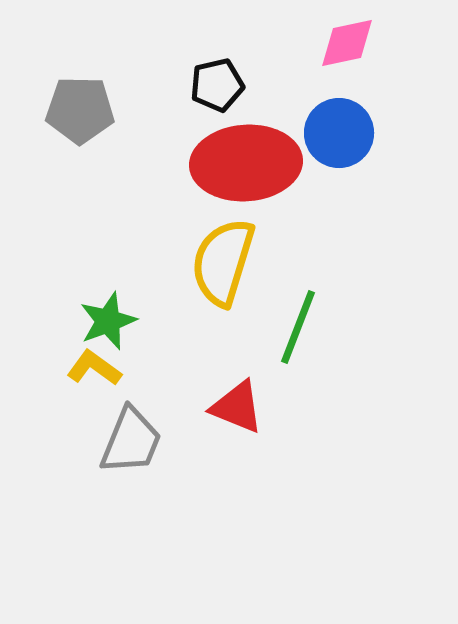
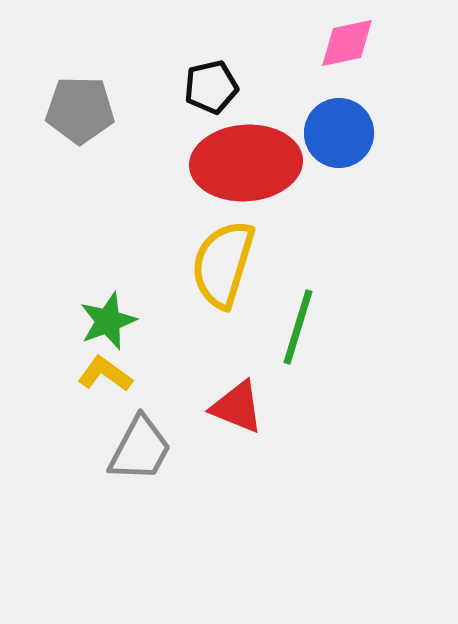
black pentagon: moved 6 px left, 2 px down
yellow semicircle: moved 2 px down
green line: rotated 4 degrees counterclockwise
yellow L-shape: moved 11 px right, 6 px down
gray trapezoid: moved 9 px right, 8 px down; rotated 6 degrees clockwise
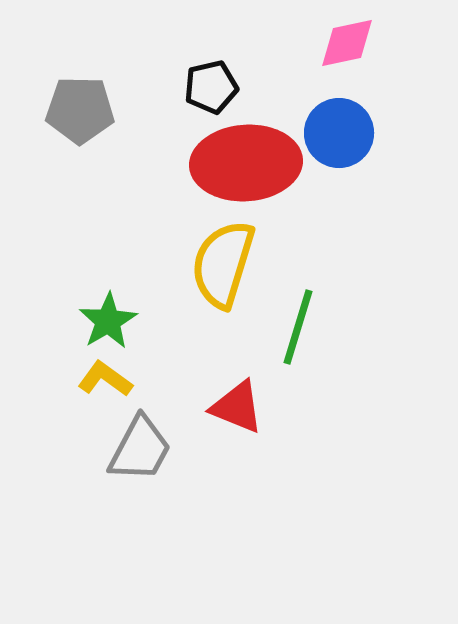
green star: rotated 10 degrees counterclockwise
yellow L-shape: moved 5 px down
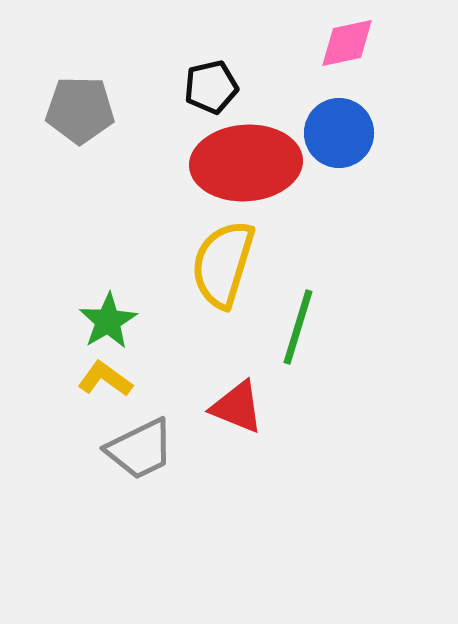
gray trapezoid: rotated 36 degrees clockwise
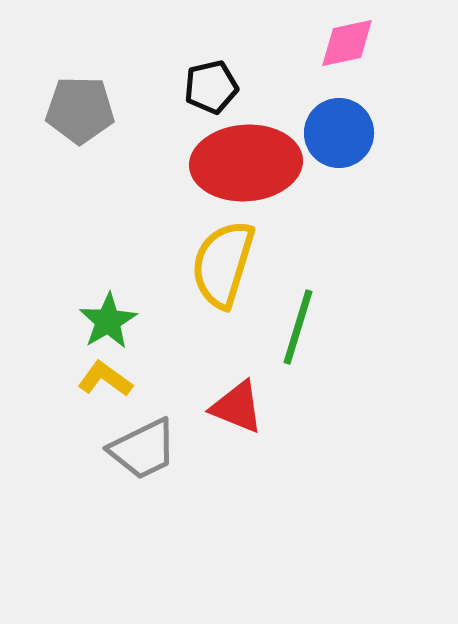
gray trapezoid: moved 3 px right
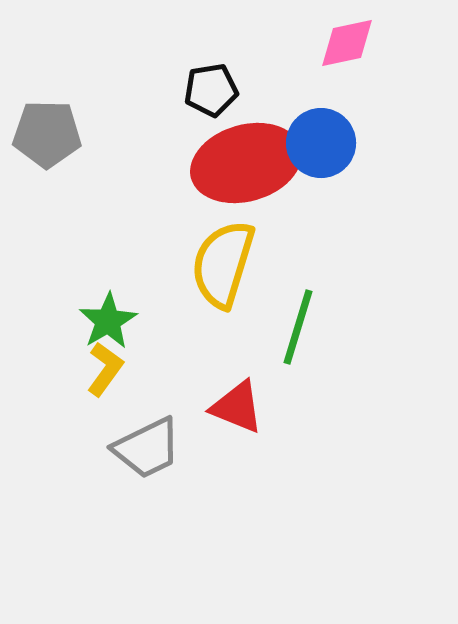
black pentagon: moved 3 px down; rotated 4 degrees clockwise
gray pentagon: moved 33 px left, 24 px down
blue circle: moved 18 px left, 10 px down
red ellipse: rotated 12 degrees counterclockwise
yellow L-shape: moved 10 px up; rotated 90 degrees clockwise
gray trapezoid: moved 4 px right, 1 px up
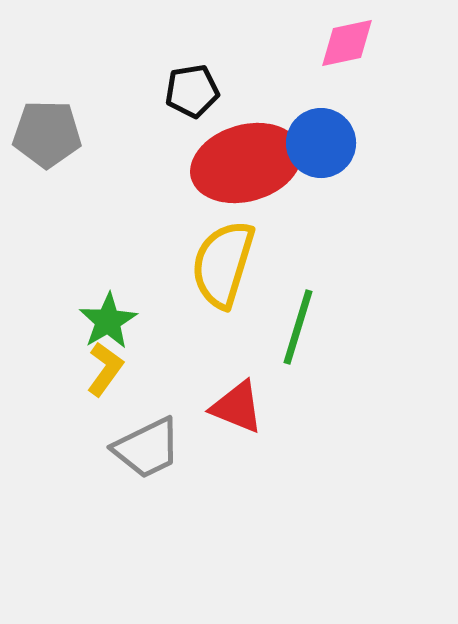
black pentagon: moved 19 px left, 1 px down
